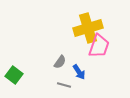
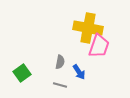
yellow cross: rotated 28 degrees clockwise
gray semicircle: rotated 24 degrees counterclockwise
green square: moved 8 px right, 2 px up; rotated 18 degrees clockwise
gray line: moved 4 px left
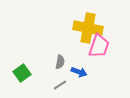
blue arrow: rotated 35 degrees counterclockwise
gray line: rotated 48 degrees counterclockwise
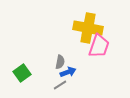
blue arrow: moved 11 px left; rotated 42 degrees counterclockwise
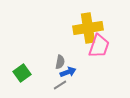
yellow cross: rotated 20 degrees counterclockwise
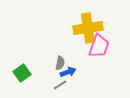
gray semicircle: moved 1 px down
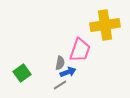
yellow cross: moved 17 px right, 3 px up
pink trapezoid: moved 19 px left, 4 px down
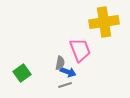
yellow cross: moved 1 px left, 3 px up
pink trapezoid: rotated 40 degrees counterclockwise
blue arrow: rotated 42 degrees clockwise
gray line: moved 5 px right; rotated 16 degrees clockwise
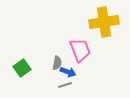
gray semicircle: moved 3 px left
green square: moved 5 px up
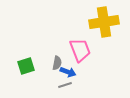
green square: moved 4 px right, 2 px up; rotated 18 degrees clockwise
